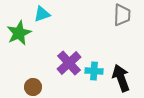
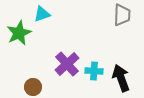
purple cross: moved 2 px left, 1 px down
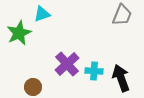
gray trapezoid: rotated 20 degrees clockwise
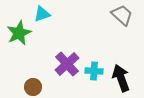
gray trapezoid: rotated 70 degrees counterclockwise
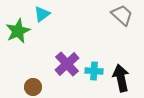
cyan triangle: rotated 18 degrees counterclockwise
green star: moved 1 px left, 2 px up
black arrow: rotated 8 degrees clockwise
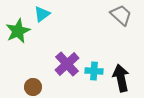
gray trapezoid: moved 1 px left
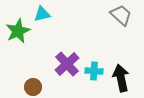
cyan triangle: rotated 24 degrees clockwise
